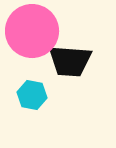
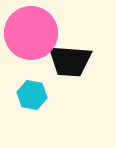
pink circle: moved 1 px left, 2 px down
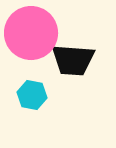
black trapezoid: moved 3 px right, 1 px up
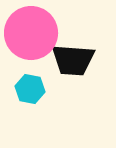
cyan hexagon: moved 2 px left, 6 px up
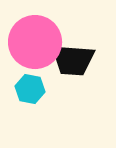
pink circle: moved 4 px right, 9 px down
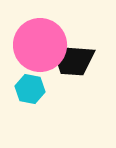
pink circle: moved 5 px right, 3 px down
